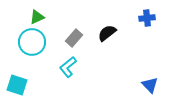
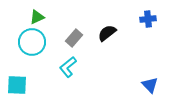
blue cross: moved 1 px right, 1 px down
cyan square: rotated 15 degrees counterclockwise
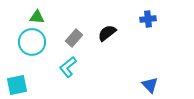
green triangle: rotated 28 degrees clockwise
cyan square: rotated 15 degrees counterclockwise
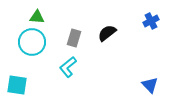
blue cross: moved 3 px right, 2 px down; rotated 21 degrees counterclockwise
gray rectangle: rotated 24 degrees counterclockwise
cyan square: rotated 20 degrees clockwise
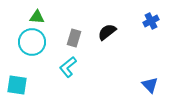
black semicircle: moved 1 px up
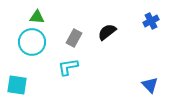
gray rectangle: rotated 12 degrees clockwise
cyan L-shape: rotated 30 degrees clockwise
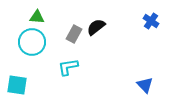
blue cross: rotated 28 degrees counterclockwise
black semicircle: moved 11 px left, 5 px up
gray rectangle: moved 4 px up
blue triangle: moved 5 px left
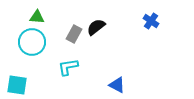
blue triangle: moved 28 px left; rotated 18 degrees counterclockwise
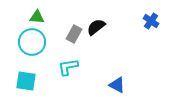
cyan square: moved 9 px right, 4 px up
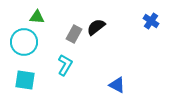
cyan circle: moved 8 px left
cyan L-shape: moved 3 px left, 2 px up; rotated 130 degrees clockwise
cyan square: moved 1 px left, 1 px up
